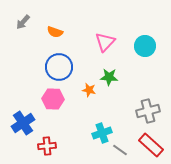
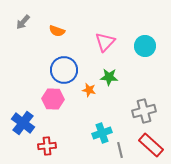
orange semicircle: moved 2 px right, 1 px up
blue circle: moved 5 px right, 3 px down
gray cross: moved 4 px left
blue cross: rotated 20 degrees counterclockwise
gray line: rotated 42 degrees clockwise
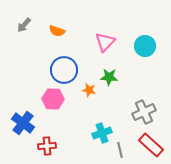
gray arrow: moved 1 px right, 3 px down
gray cross: moved 1 px down; rotated 10 degrees counterclockwise
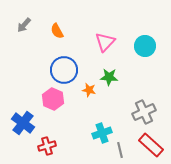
orange semicircle: rotated 42 degrees clockwise
pink hexagon: rotated 20 degrees clockwise
red cross: rotated 12 degrees counterclockwise
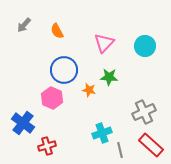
pink triangle: moved 1 px left, 1 px down
pink hexagon: moved 1 px left, 1 px up
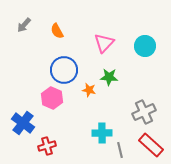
cyan cross: rotated 18 degrees clockwise
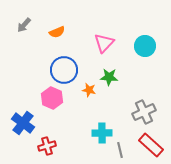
orange semicircle: moved 1 px down; rotated 84 degrees counterclockwise
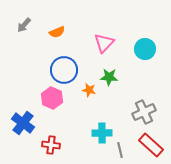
cyan circle: moved 3 px down
red cross: moved 4 px right, 1 px up; rotated 24 degrees clockwise
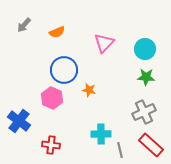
green star: moved 37 px right
blue cross: moved 4 px left, 2 px up
cyan cross: moved 1 px left, 1 px down
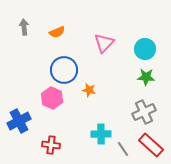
gray arrow: moved 2 px down; rotated 133 degrees clockwise
blue cross: rotated 25 degrees clockwise
gray line: moved 3 px right, 1 px up; rotated 21 degrees counterclockwise
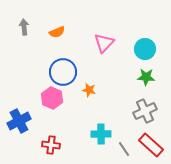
blue circle: moved 1 px left, 2 px down
gray cross: moved 1 px right, 1 px up
gray line: moved 1 px right
